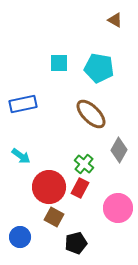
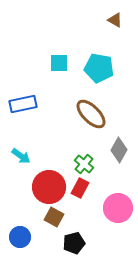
black pentagon: moved 2 px left
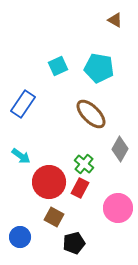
cyan square: moved 1 px left, 3 px down; rotated 24 degrees counterclockwise
blue rectangle: rotated 44 degrees counterclockwise
gray diamond: moved 1 px right, 1 px up
red circle: moved 5 px up
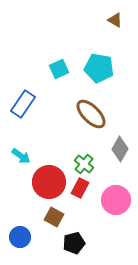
cyan square: moved 1 px right, 3 px down
pink circle: moved 2 px left, 8 px up
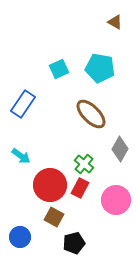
brown triangle: moved 2 px down
cyan pentagon: moved 1 px right
red circle: moved 1 px right, 3 px down
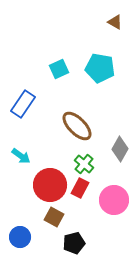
brown ellipse: moved 14 px left, 12 px down
pink circle: moved 2 px left
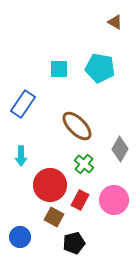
cyan square: rotated 24 degrees clockwise
cyan arrow: rotated 54 degrees clockwise
red rectangle: moved 12 px down
